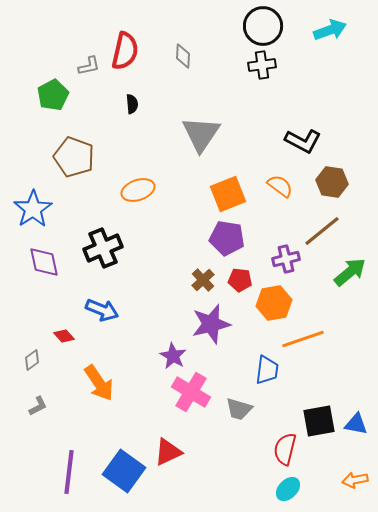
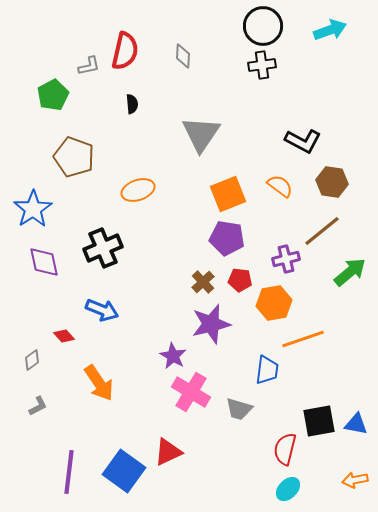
brown cross at (203, 280): moved 2 px down
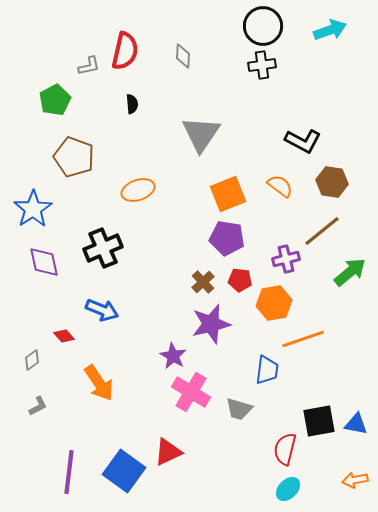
green pentagon at (53, 95): moved 2 px right, 5 px down
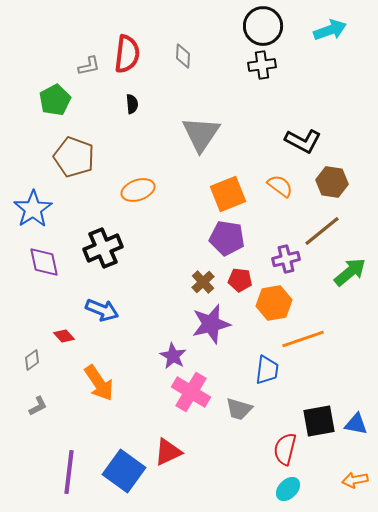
red semicircle at (125, 51): moved 2 px right, 3 px down; rotated 6 degrees counterclockwise
